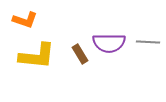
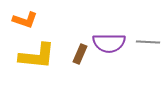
brown rectangle: rotated 54 degrees clockwise
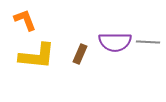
orange L-shape: rotated 130 degrees counterclockwise
purple semicircle: moved 6 px right, 1 px up
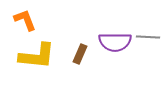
gray line: moved 5 px up
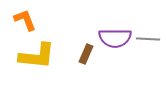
gray line: moved 2 px down
purple semicircle: moved 4 px up
brown rectangle: moved 6 px right
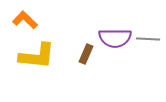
orange L-shape: rotated 25 degrees counterclockwise
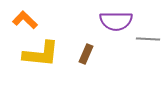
purple semicircle: moved 1 px right, 17 px up
yellow L-shape: moved 4 px right, 2 px up
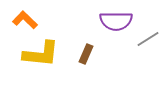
gray line: rotated 35 degrees counterclockwise
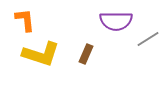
orange L-shape: rotated 40 degrees clockwise
yellow L-shape: rotated 12 degrees clockwise
